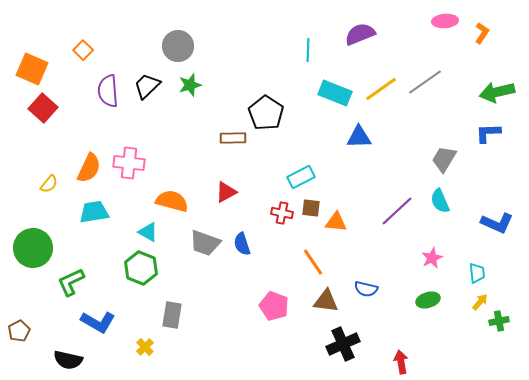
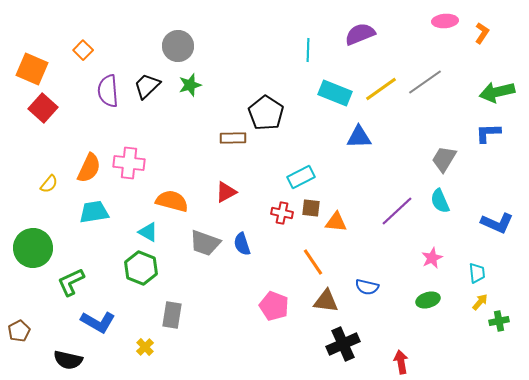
blue semicircle at (366, 289): moved 1 px right, 2 px up
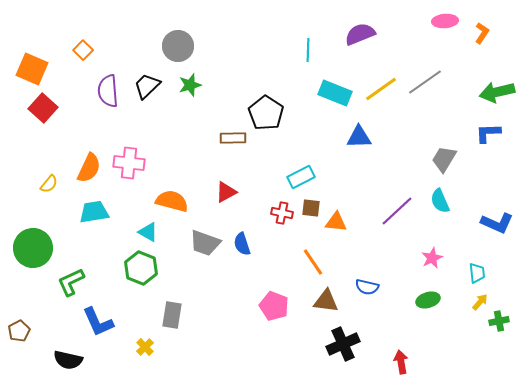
blue L-shape at (98, 322): rotated 36 degrees clockwise
